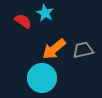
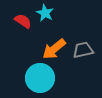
cyan circle: moved 2 px left
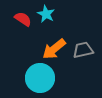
cyan star: moved 1 px right, 1 px down
red semicircle: moved 2 px up
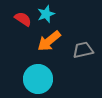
cyan star: rotated 24 degrees clockwise
orange arrow: moved 5 px left, 8 px up
cyan circle: moved 2 px left, 1 px down
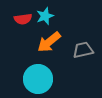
cyan star: moved 1 px left, 2 px down
red semicircle: rotated 138 degrees clockwise
orange arrow: moved 1 px down
